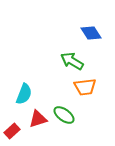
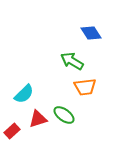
cyan semicircle: rotated 25 degrees clockwise
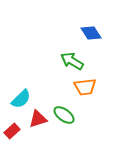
cyan semicircle: moved 3 px left, 5 px down
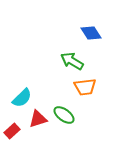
cyan semicircle: moved 1 px right, 1 px up
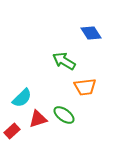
green arrow: moved 8 px left
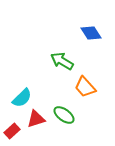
green arrow: moved 2 px left
orange trapezoid: rotated 55 degrees clockwise
red triangle: moved 2 px left
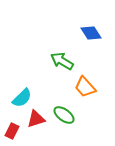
red rectangle: rotated 21 degrees counterclockwise
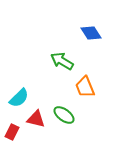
orange trapezoid: rotated 20 degrees clockwise
cyan semicircle: moved 3 px left
red triangle: rotated 30 degrees clockwise
red rectangle: moved 1 px down
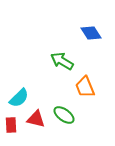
red rectangle: moved 1 px left, 7 px up; rotated 28 degrees counterclockwise
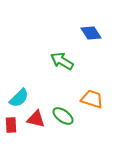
orange trapezoid: moved 7 px right, 12 px down; rotated 130 degrees clockwise
green ellipse: moved 1 px left, 1 px down
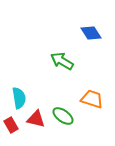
cyan semicircle: rotated 55 degrees counterclockwise
red rectangle: rotated 28 degrees counterclockwise
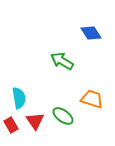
red triangle: moved 1 px left, 2 px down; rotated 42 degrees clockwise
